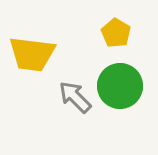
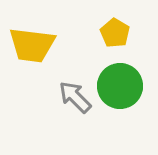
yellow pentagon: moved 1 px left
yellow trapezoid: moved 9 px up
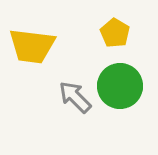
yellow trapezoid: moved 1 px down
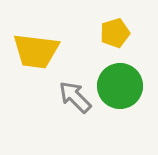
yellow pentagon: rotated 24 degrees clockwise
yellow trapezoid: moved 4 px right, 5 px down
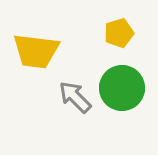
yellow pentagon: moved 4 px right
green circle: moved 2 px right, 2 px down
